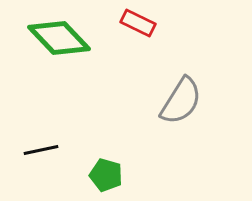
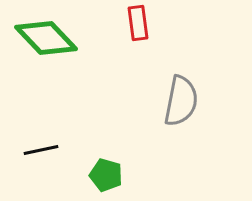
red rectangle: rotated 56 degrees clockwise
green diamond: moved 13 px left
gray semicircle: rotated 21 degrees counterclockwise
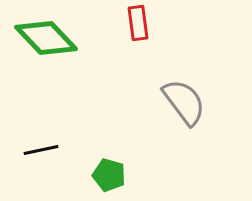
gray semicircle: moved 3 px right, 1 px down; rotated 48 degrees counterclockwise
green pentagon: moved 3 px right
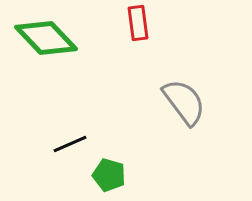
black line: moved 29 px right, 6 px up; rotated 12 degrees counterclockwise
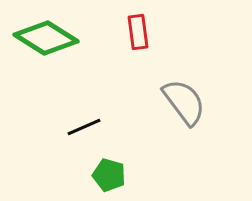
red rectangle: moved 9 px down
green diamond: rotated 14 degrees counterclockwise
black line: moved 14 px right, 17 px up
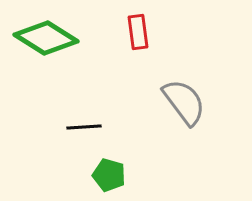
black line: rotated 20 degrees clockwise
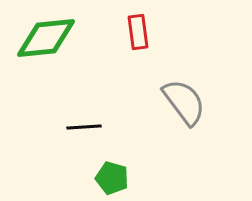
green diamond: rotated 38 degrees counterclockwise
green pentagon: moved 3 px right, 3 px down
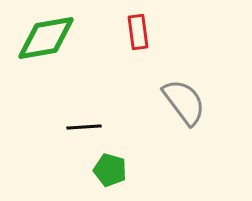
green diamond: rotated 4 degrees counterclockwise
green pentagon: moved 2 px left, 8 px up
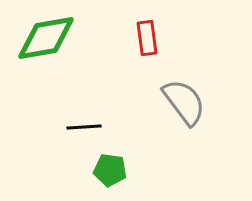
red rectangle: moved 9 px right, 6 px down
green pentagon: rotated 8 degrees counterclockwise
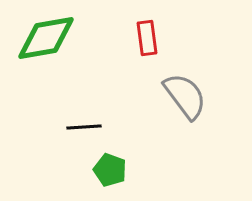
gray semicircle: moved 1 px right, 6 px up
green pentagon: rotated 12 degrees clockwise
